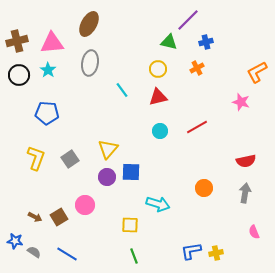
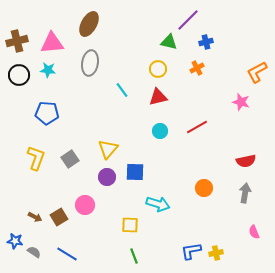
cyan star: rotated 28 degrees counterclockwise
blue square: moved 4 px right
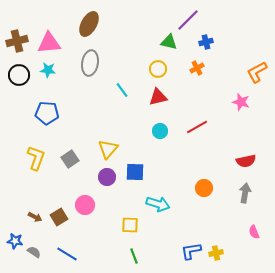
pink triangle: moved 3 px left
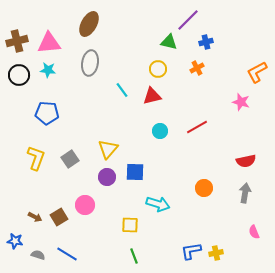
red triangle: moved 6 px left, 1 px up
gray semicircle: moved 4 px right, 3 px down; rotated 16 degrees counterclockwise
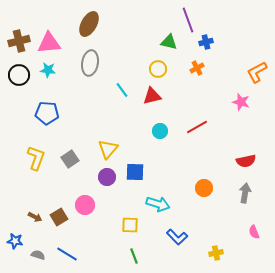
purple line: rotated 65 degrees counterclockwise
brown cross: moved 2 px right
blue L-shape: moved 14 px left, 14 px up; rotated 125 degrees counterclockwise
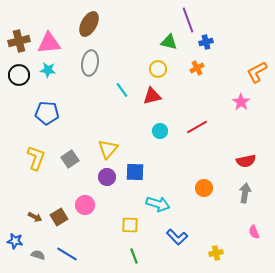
pink star: rotated 18 degrees clockwise
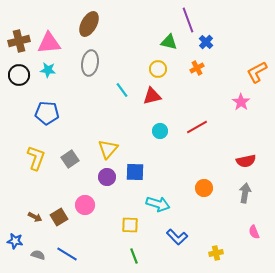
blue cross: rotated 32 degrees counterclockwise
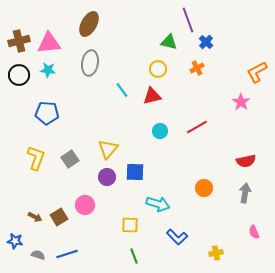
blue line: rotated 50 degrees counterclockwise
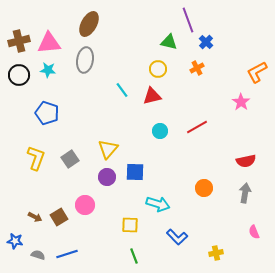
gray ellipse: moved 5 px left, 3 px up
blue pentagon: rotated 15 degrees clockwise
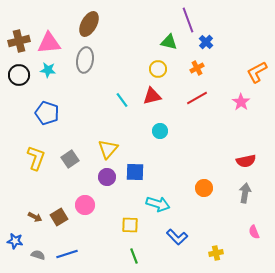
cyan line: moved 10 px down
red line: moved 29 px up
